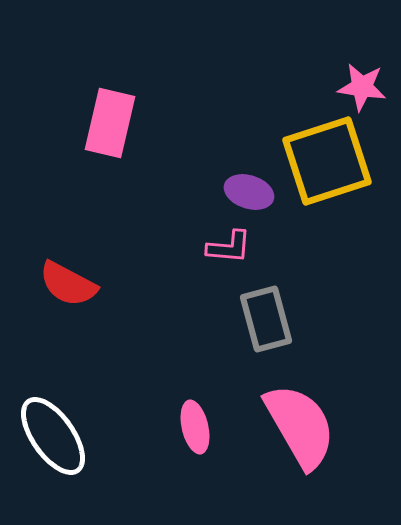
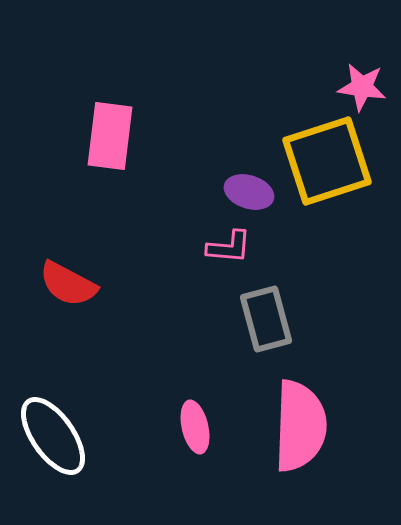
pink rectangle: moved 13 px down; rotated 6 degrees counterclockwise
pink semicircle: rotated 32 degrees clockwise
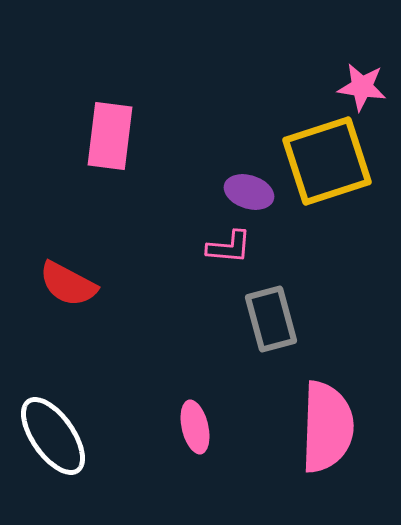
gray rectangle: moved 5 px right
pink semicircle: moved 27 px right, 1 px down
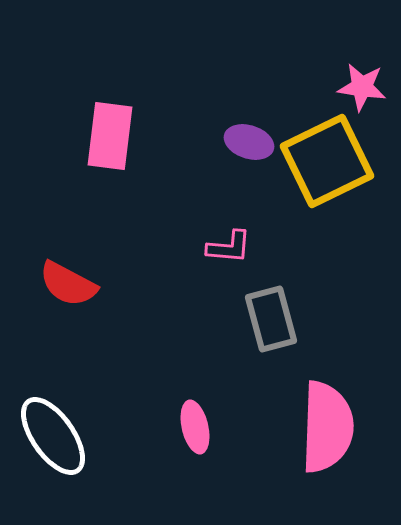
yellow square: rotated 8 degrees counterclockwise
purple ellipse: moved 50 px up
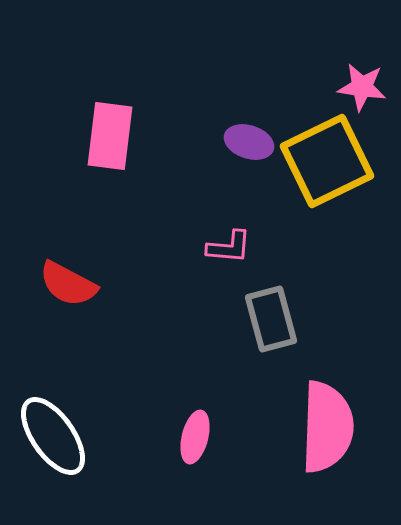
pink ellipse: moved 10 px down; rotated 27 degrees clockwise
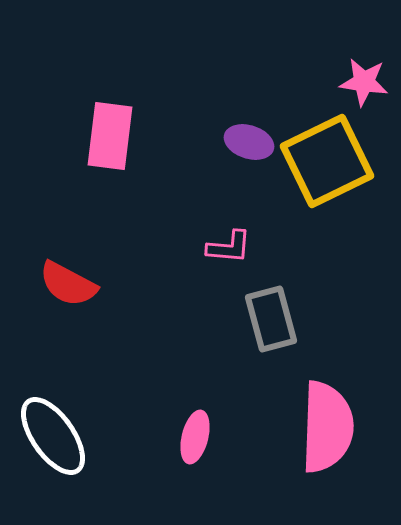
pink star: moved 2 px right, 5 px up
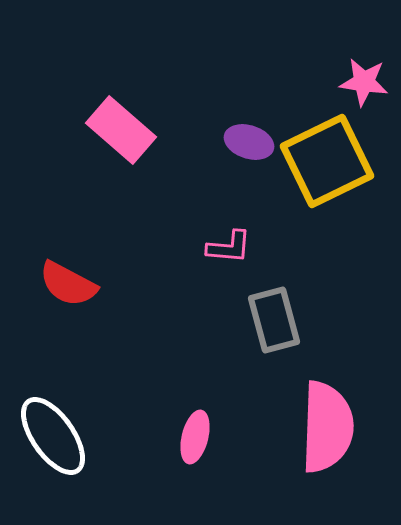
pink rectangle: moved 11 px right, 6 px up; rotated 56 degrees counterclockwise
gray rectangle: moved 3 px right, 1 px down
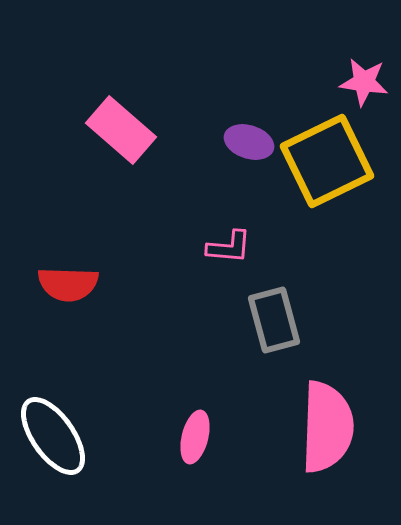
red semicircle: rotated 26 degrees counterclockwise
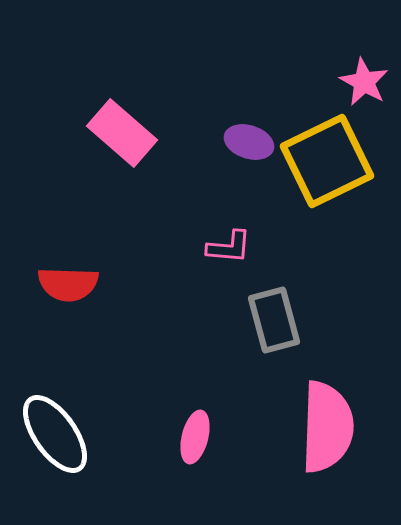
pink star: rotated 21 degrees clockwise
pink rectangle: moved 1 px right, 3 px down
white ellipse: moved 2 px right, 2 px up
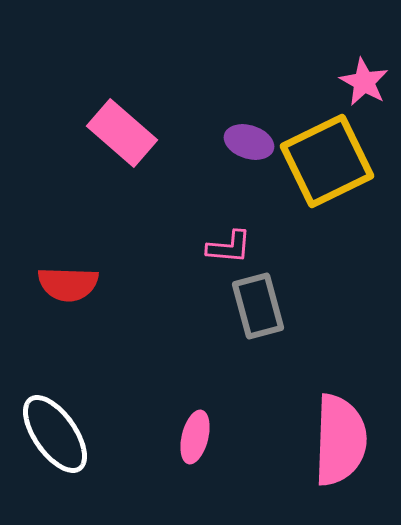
gray rectangle: moved 16 px left, 14 px up
pink semicircle: moved 13 px right, 13 px down
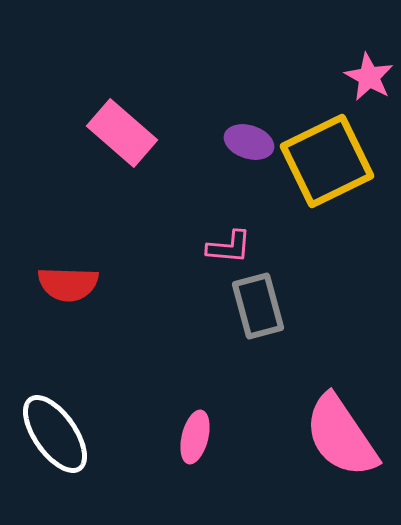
pink star: moved 5 px right, 5 px up
pink semicircle: moved 1 px right, 4 px up; rotated 144 degrees clockwise
